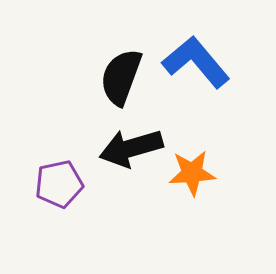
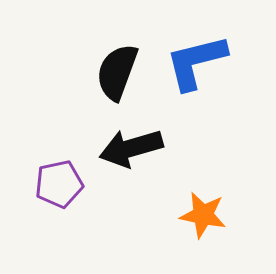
blue L-shape: rotated 64 degrees counterclockwise
black semicircle: moved 4 px left, 5 px up
orange star: moved 11 px right, 42 px down; rotated 15 degrees clockwise
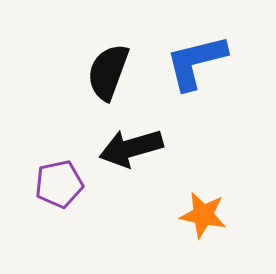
black semicircle: moved 9 px left
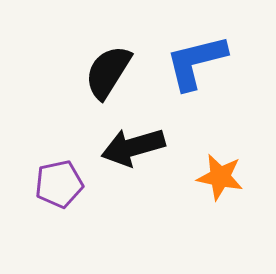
black semicircle: rotated 12 degrees clockwise
black arrow: moved 2 px right, 1 px up
orange star: moved 17 px right, 38 px up
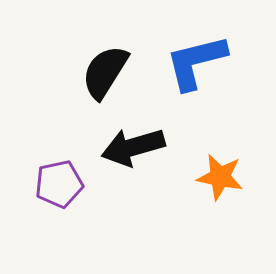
black semicircle: moved 3 px left
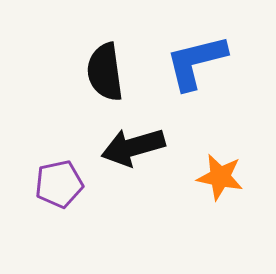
black semicircle: rotated 40 degrees counterclockwise
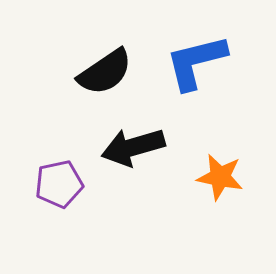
black semicircle: rotated 116 degrees counterclockwise
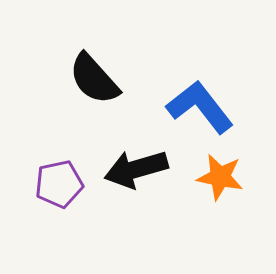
blue L-shape: moved 4 px right, 45 px down; rotated 66 degrees clockwise
black semicircle: moved 11 px left, 7 px down; rotated 82 degrees clockwise
black arrow: moved 3 px right, 22 px down
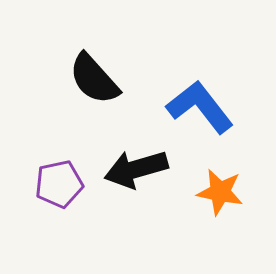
orange star: moved 15 px down
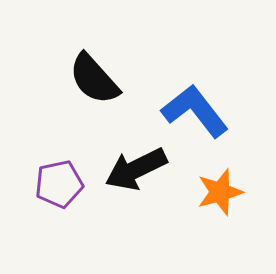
blue L-shape: moved 5 px left, 4 px down
black arrow: rotated 10 degrees counterclockwise
orange star: rotated 27 degrees counterclockwise
